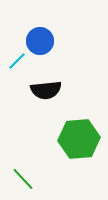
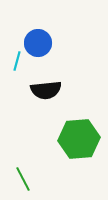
blue circle: moved 2 px left, 2 px down
cyan line: rotated 30 degrees counterclockwise
green line: rotated 15 degrees clockwise
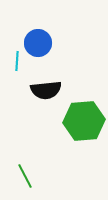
cyan line: rotated 12 degrees counterclockwise
green hexagon: moved 5 px right, 18 px up
green line: moved 2 px right, 3 px up
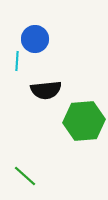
blue circle: moved 3 px left, 4 px up
green line: rotated 20 degrees counterclockwise
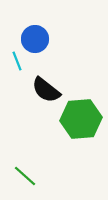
cyan line: rotated 24 degrees counterclockwise
black semicircle: rotated 44 degrees clockwise
green hexagon: moved 3 px left, 2 px up
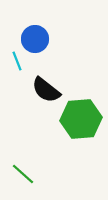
green line: moved 2 px left, 2 px up
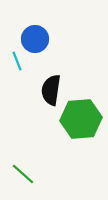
black semicircle: moved 5 px right; rotated 60 degrees clockwise
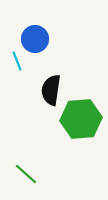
green line: moved 3 px right
